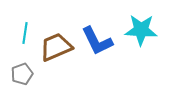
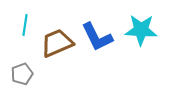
cyan line: moved 8 px up
blue L-shape: moved 4 px up
brown trapezoid: moved 1 px right, 4 px up
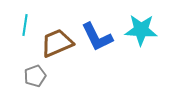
gray pentagon: moved 13 px right, 2 px down
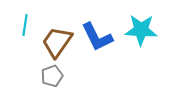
brown trapezoid: moved 1 px up; rotated 32 degrees counterclockwise
gray pentagon: moved 17 px right
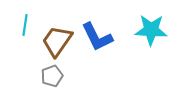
cyan star: moved 10 px right
brown trapezoid: moved 1 px up
